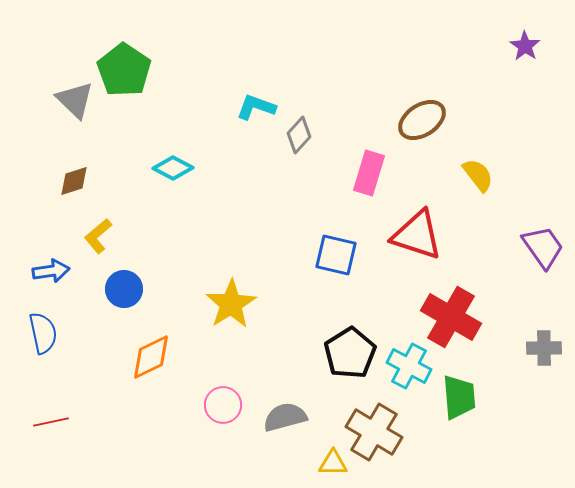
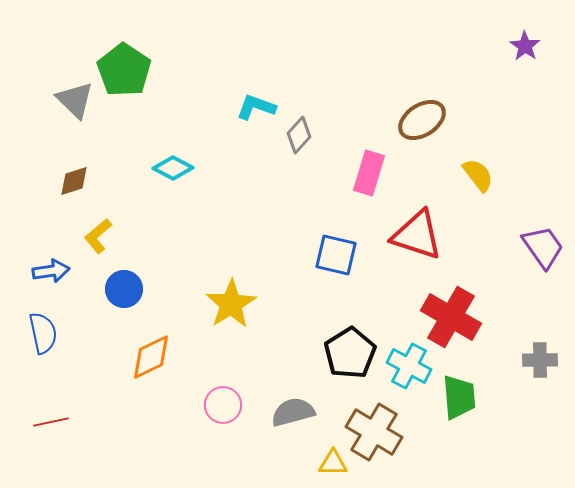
gray cross: moved 4 px left, 12 px down
gray semicircle: moved 8 px right, 5 px up
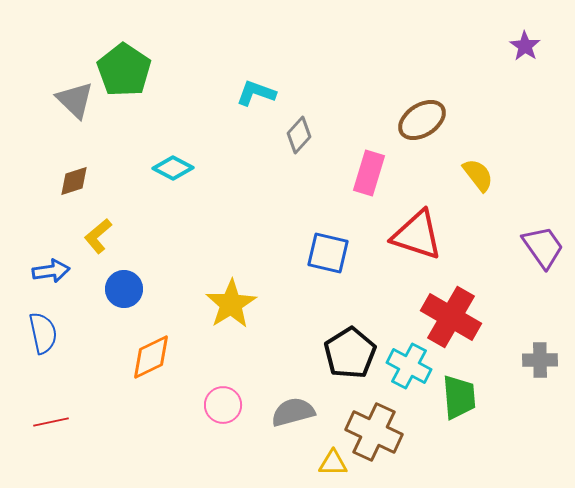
cyan L-shape: moved 14 px up
blue square: moved 8 px left, 2 px up
brown cross: rotated 6 degrees counterclockwise
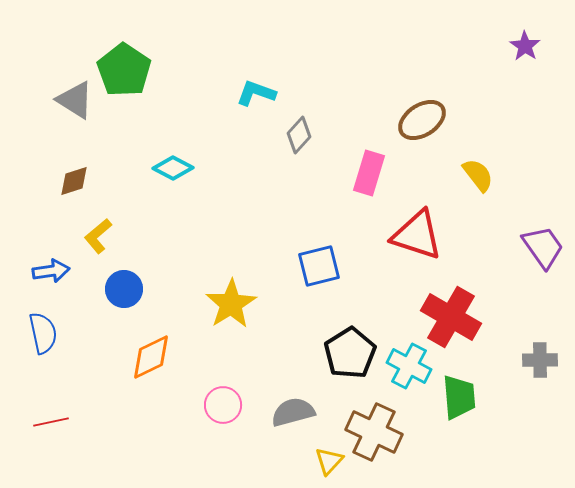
gray triangle: rotated 12 degrees counterclockwise
blue square: moved 9 px left, 13 px down; rotated 27 degrees counterclockwise
yellow triangle: moved 4 px left, 2 px up; rotated 48 degrees counterclockwise
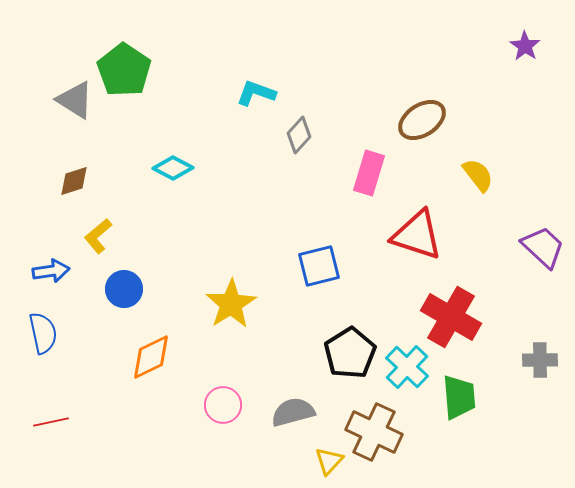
purple trapezoid: rotated 12 degrees counterclockwise
cyan cross: moved 2 px left, 1 px down; rotated 15 degrees clockwise
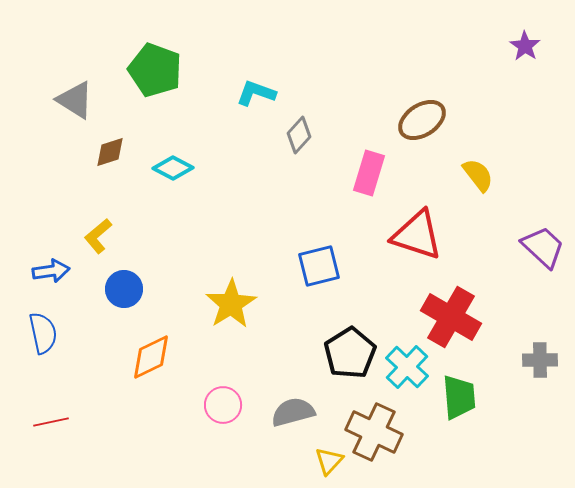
green pentagon: moved 31 px right; rotated 14 degrees counterclockwise
brown diamond: moved 36 px right, 29 px up
